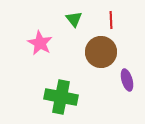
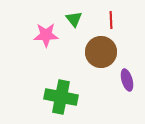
pink star: moved 6 px right, 8 px up; rotated 30 degrees counterclockwise
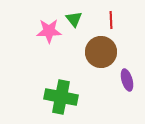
pink star: moved 3 px right, 4 px up
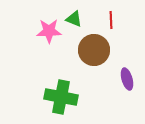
green triangle: rotated 30 degrees counterclockwise
brown circle: moved 7 px left, 2 px up
purple ellipse: moved 1 px up
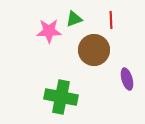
green triangle: rotated 42 degrees counterclockwise
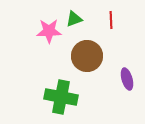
brown circle: moved 7 px left, 6 px down
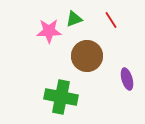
red line: rotated 30 degrees counterclockwise
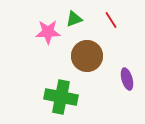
pink star: moved 1 px left, 1 px down
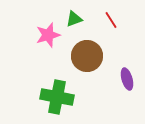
pink star: moved 3 px down; rotated 15 degrees counterclockwise
green cross: moved 4 px left
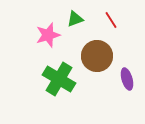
green triangle: moved 1 px right
brown circle: moved 10 px right
green cross: moved 2 px right, 18 px up; rotated 20 degrees clockwise
